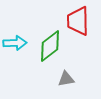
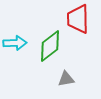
red trapezoid: moved 2 px up
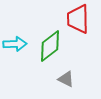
cyan arrow: moved 1 px down
gray triangle: rotated 36 degrees clockwise
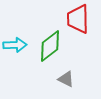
cyan arrow: moved 1 px down
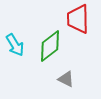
cyan arrow: rotated 60 degrees clockwise
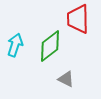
cyan arrow: rotated 130 degrees counterclockwise
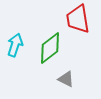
red trapezoid: rotated 8 degrees counterclockwise
green diamond: moved 2 px down
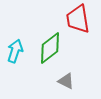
cyan arrow: moved 6 px down
gray triangle: moved 2 px down
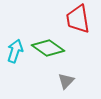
green diamond: moved 2 px left; rotated 72 degrees clockwise
gray triangle: rotated 48 degrees clockwise
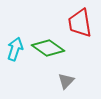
red trapezoid: moved 2 px right, 4 px down
cyan arrow: moved 2 px up
